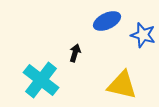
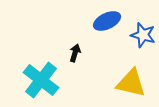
yellow triangle: moved 9 px right, 2 px up
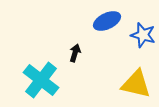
yellow triangle: moved 5 px right, 1 px down
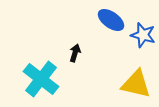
blue ellipse: moved 4 px right, 1 px up; rotated 60 degrees clockwise
cyan cross: moved 1 px up
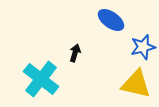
blue star: moved 12 px down; rotated 30 degrees counterclockwise
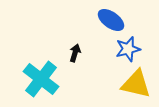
blue star: moved 15 px left, 2 px down
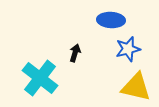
blue ellipse: rotated 32 degrees counterclockwise
cyan cross: moved 1 px left, 1 px up
yellow triangle: moved 3 px down
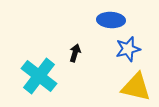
cyan cross: moved 1 px left, 2 px up
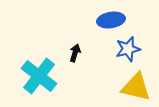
blue ellipse: rotated 12 degrees counterclockwise
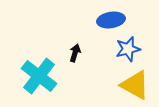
yellow triangle: moved 1 px left, 2 px up; rotated 16 degrees clockwise
